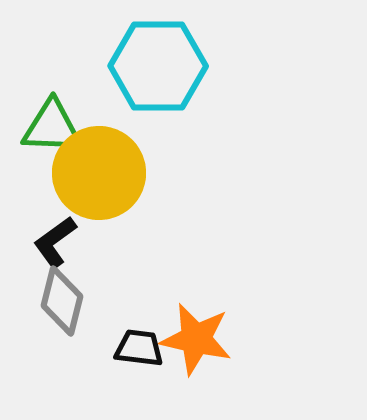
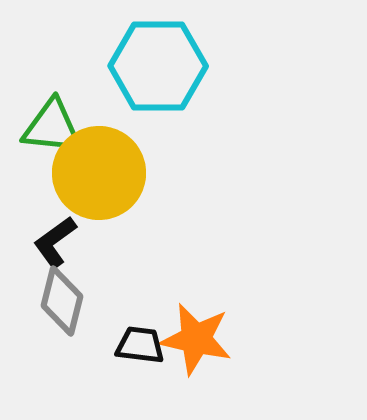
green triangle: rotated 4 degrees clockwise
black trapezoid: moved 1 px right, 3 px up
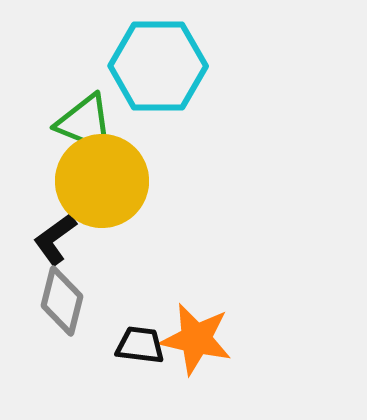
green triangle: moved 33 px right, 4 px up; rotated 16 degrees clockwise
yellow circle: moved 3 px right, 8 px down
black L-shape: moved 3 px up
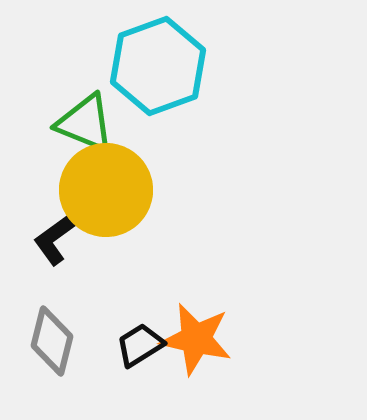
cyan hexagon: rotated 20 degrees counterclockwise
yellow circle: moved 4 px right, 9 px down
gray diamond: moved 10 px left, 40 px down
black trapezoid: rotated 39 degrees counterclockwise
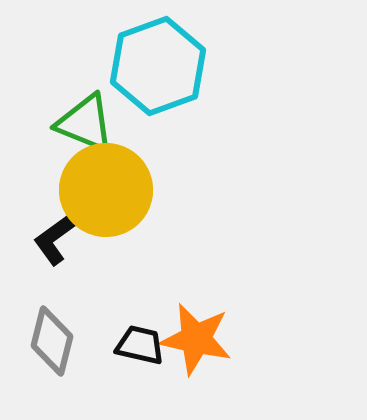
black trapezoid: rotated 45 degrees clockwise
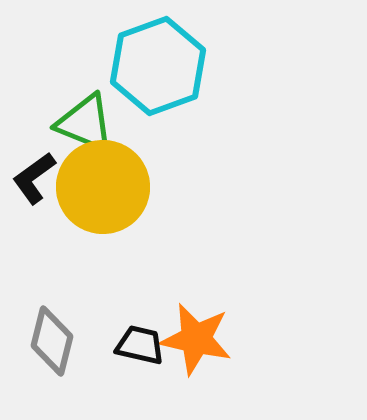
yellow circle: moved 3 px left, 3 px up
black L-shape: moved 21 px left, 61 px up
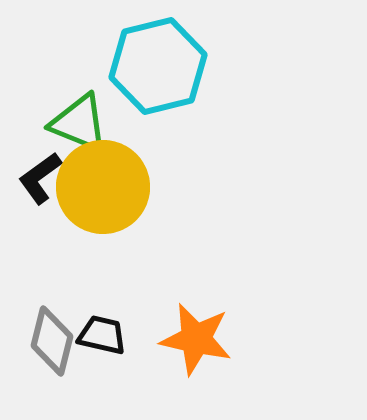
cyan hexagon: rotated 6 degrees clockwise
green triangle: moved 6 px left
black L-shape: moved 6 px right
black trapezoid: moved 38 px left, 10 px up
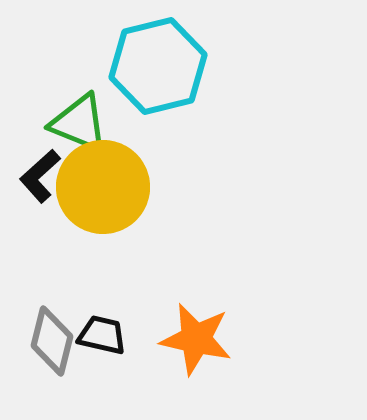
black L-shape: moved 2 px up; rotated 6 degrees counterclockwise
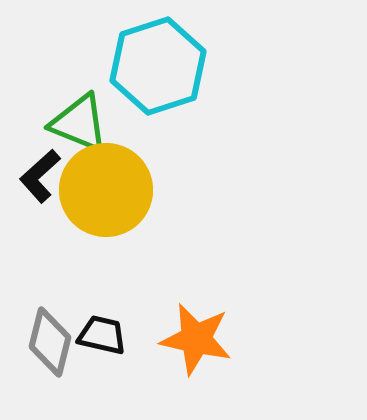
cyan hexagon: rotated 4 degrees counterclockwise
yellow circle: moved 3 px right, 3 px down
gray diamond: moved 2 px left, 1 px down
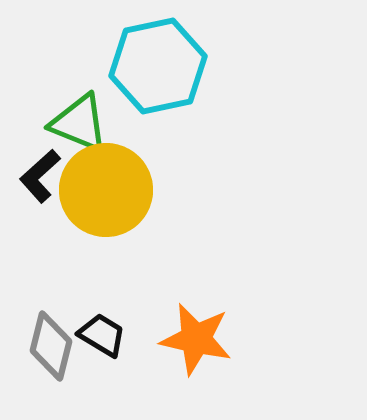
cyan hexagon: rotated 6 degrees clockwise
black trapezoid: rotated 18 degrees clockwise
gray diamond: moved 1 px right, 4 px down
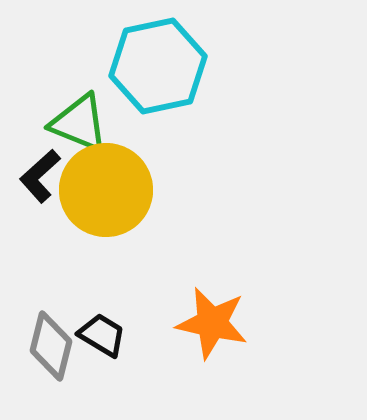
orange star: moved 16 px right, 16 px up
